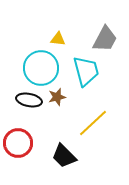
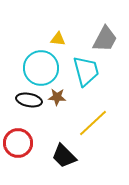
brown star: rotated 18 degrees clockwise
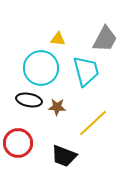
brown star: moved 10 px down
black trapezoid: rotated 24 degrees counterclockwise
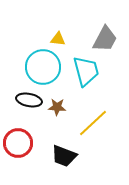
cyan circle: moved 2 px right, 1 px up
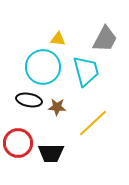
black trapezoid: moved 13 px left, 3 px up; rotated 20 degrees counterclockwise
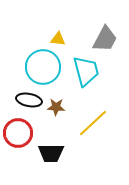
brown star: moved 1 px left
red circle: moved 10 px up
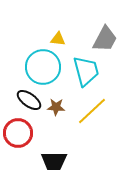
black ellipse: rotated 25 degrees clockwise
yellow line: moved 1 px left, 12 px up
black trapezoid: moved 3 px right, 8 px down
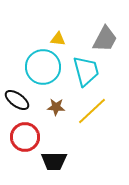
black ellipse: moved 12 px left
red circle: moved 7 px right, 4 px down
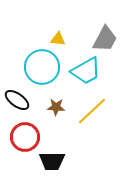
cyan circle: moved 1 px left
cyan trapezoid: rotated 76 degrees clockwise
black trapezoid: moved 2 px left
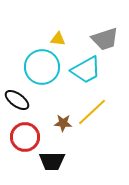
gray trapezoid: rotated 44 degrees clockwise
cyan trapezoid: moved 1 px up
brown star: moved 7 px right, 16 px down
yellow line: moved 1 px down
